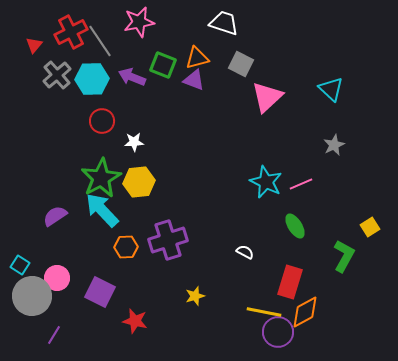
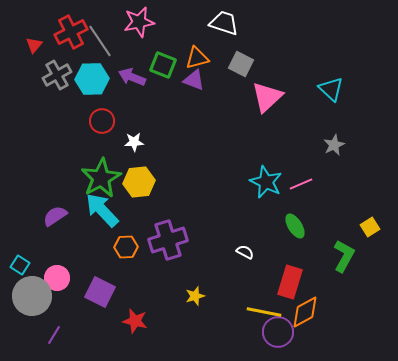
gray cross: rotated 12 degrees clockwise
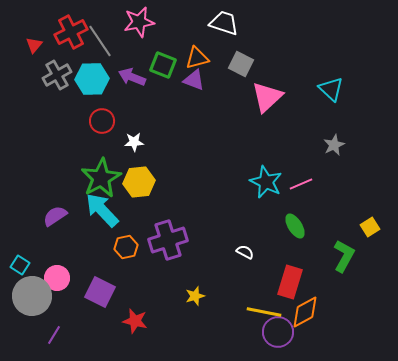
orange hexagon: rotated 10 degrees counterclockwise
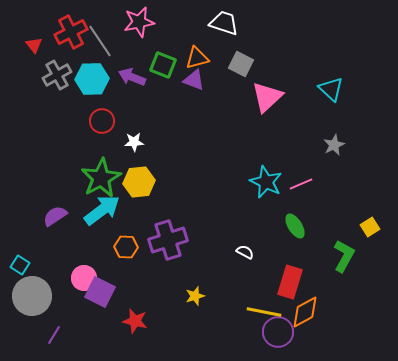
red triangle: rotated 18 degrees counterclockwise
cyan arrow: rotated 96 degrees clockwise
orange hexagon: rotated 15 degrees clockwise
pink circle: moved 27 px right
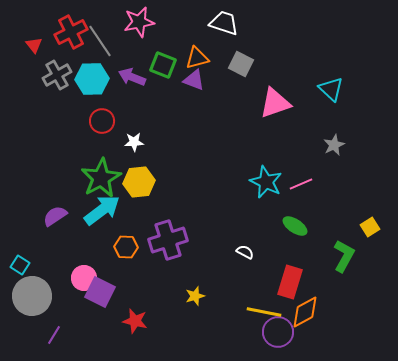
pink triangle: moved 8 px right, 6 px down; rotated 24 degrees clockwise
green ellipse: rotated 25 degrees counterclockwise
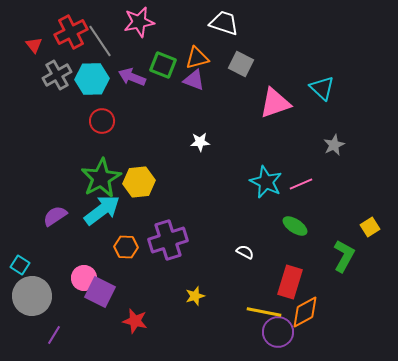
cyan triangle: moved 9 px left, 1 px up
white star: moved 66 px right
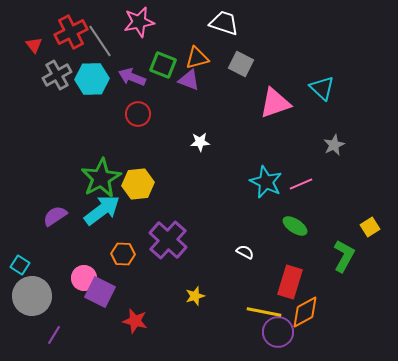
purple triangle: moved 5 px left
red circle: moved 36 px right, 7 px up
yellow hexagon: moved 1 px left, 2 px down
purple cross: rotated 30 degrees counterclockwise
orange hexagon: moved 3 px left, 7 px down
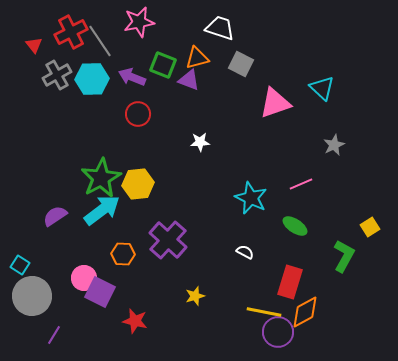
white trapezoid: moved 4 px left, 5 px down
cyan star: moved 15 px left, 16 px down
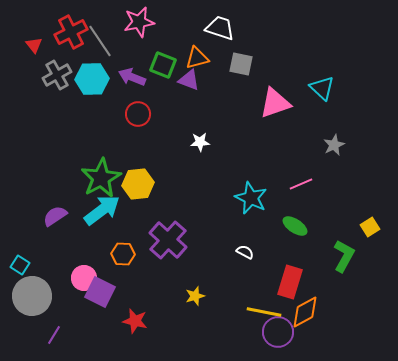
gray square: rotated 15 degrees counterclockwise
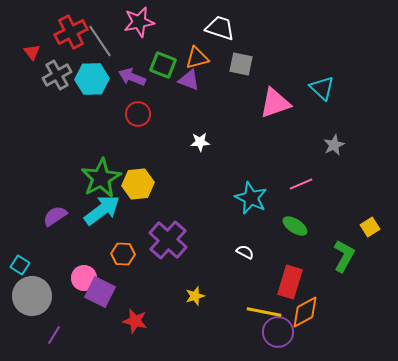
red triangle: moved 2 px left, 7 px down
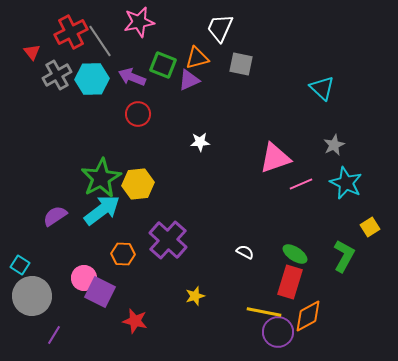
white trapezoid: rotated 84 degrees counterclockwise
purple triangle: rotated 45 degrees counterclockwise
pink triangle: moved 55 px down
cyan star: moved 95 px right, 15 px up
green ellipse: moved 28 px down
orange diamond: moved 3 px right, 4 px down
